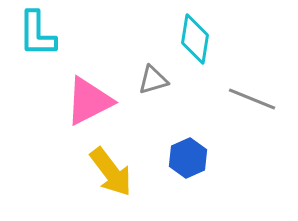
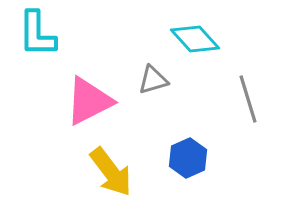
cyan diamond: rotated 51 degrees counterclockwise
gray line: moved 4 px left; rotated 51 degrees clockwise
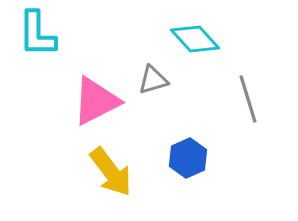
pink triangle: moved 7 px right
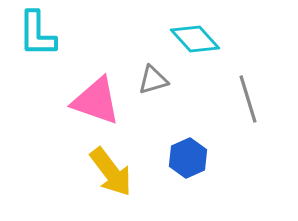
pink triangle: rotated 46 degrees clockwise
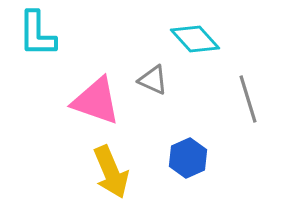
gray triangle: rotated 40 degrees clockwise
yellow arrow: rotated 14 degrees clockwise
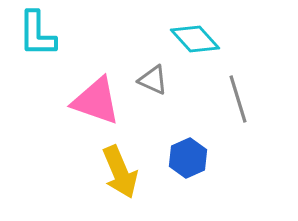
gray line: moved 10 px left
yellow arrow: moved 9 px right
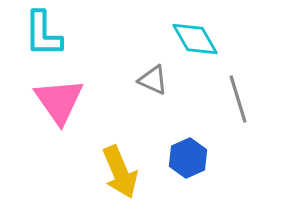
cyan L-shape: moved 6 px right
cyan diamond: rotated 12 degrees clockwise
pink triangle: moved 37 px left; rotated 36 degrees clockwise
